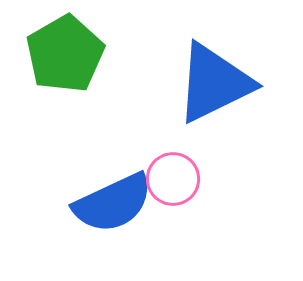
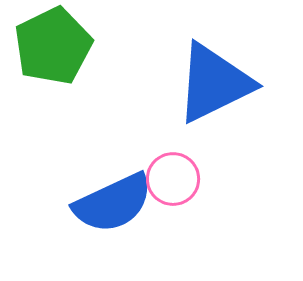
green pentagon: moved 12 px left, 8 px up; rotated 4 degrees clockwise
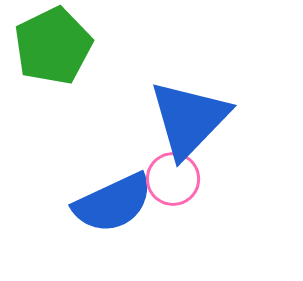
blue triangle: moved 25 px left, 36 px down; rotated 20 degrees counterclockwise
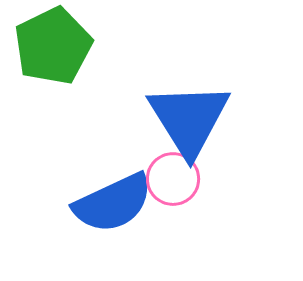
blue triangle: rotated 16 degrees counterclockwise
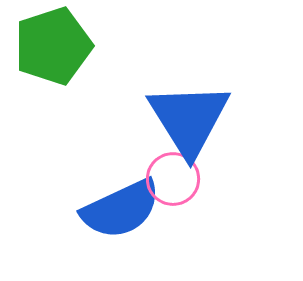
green pentagon: rotated 8 degrees clockwise
blue semicircle: moved 8 px right, 6 px down
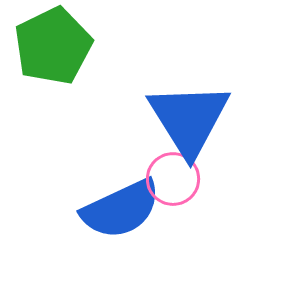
green pentagon: rotated 8 degrees counterclockwise
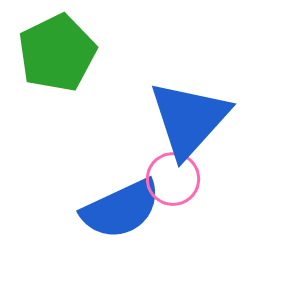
green pentagon: moved 4 px right, 7 px down
blue triangle: rotated 14 degrees clockwise
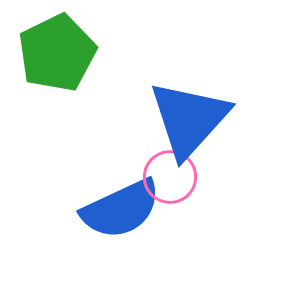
pink circle: moved 3 px left, 2 px up
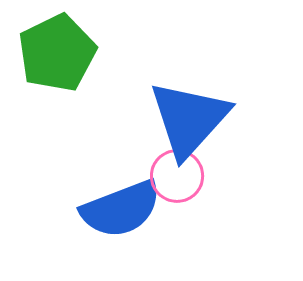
pink circle: moved 7 px right, 1 px up
blue semicircle: rotated 4 degrees clockwise
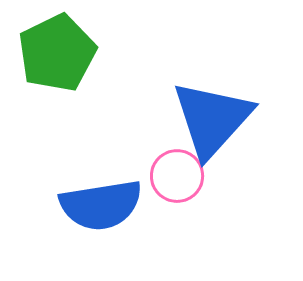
blue triangle: moved 23 px right
blue semicircle: moved 20 px left, 4 px up; rotated 12 degrees clockwise
